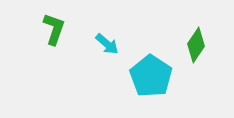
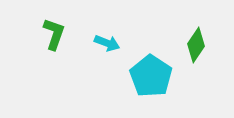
green L-shape: moved 5 px down
cyan arrow: moved 1 px up; rotated 20 degrees counterclockwise
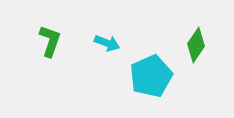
green L-shape: moved 4 px left, 7 px down
cyan pentagon: rotated 15 degrees clockwise
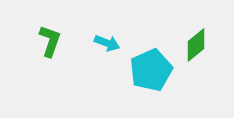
green diamond: rotated 16 degrees clockwise
cyan pentagon: moved 6 px up
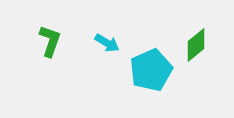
cyan arrow: rotated 10 degrees clockwise
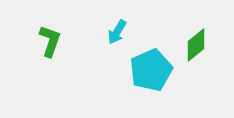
cyan arrow: moved 10 px right, 11 px up; rotated 90 degrees clockwise
